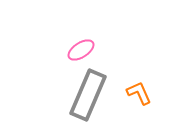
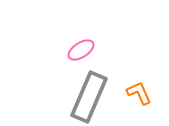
gray rectangle: moved 1 px right, 2 px down
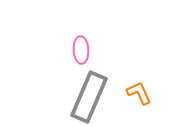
pink ellipse: rotated 60 degrees counterclockwise
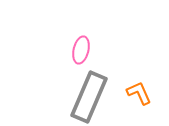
pink ellipse: rotated 16 degrees clockwise
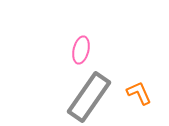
gray rectangle: rotated 12 degrees clockwise
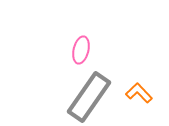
orange L-shape: rotated 20 degrees counterclockwise
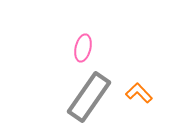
pink ellipse: moved 2 px right, 2 px up
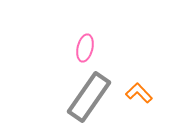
pink ellipse: moved 2 px right
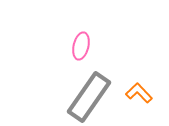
pink ellipse: moved 4 px left, 2 px up
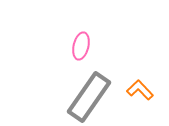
orange L-shape: moved 1 px right, 3 px up
